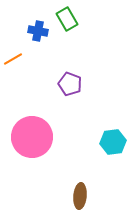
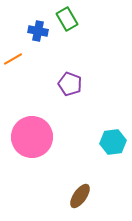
brown ellipse: rotated 30 degrees clockwise
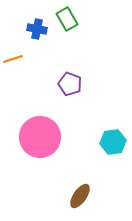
blue cross: moved 1 px left, 2 px up
orange line: rotated 12 degrees clockwise
pink circle: moved 8 px right
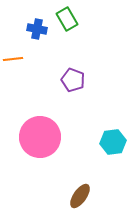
orange line: rotated 12 degrees clockwise
purple pentagon: moved 3 px right, 4 px up
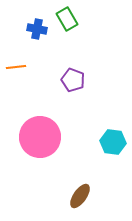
orange line: moved 3 px right, 8 px down
cyan hexagon: rotated 15 degrees clockwise
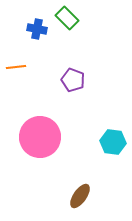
green rectangle: moved 1 px up; rotated 15 degrees counterclockwise
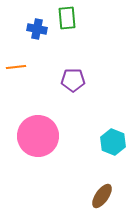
green rectangle: rotated 40 degrees clockwise
purple pentagon: rotated 20 degrees counterclockwise
pink circle: moved 2 px left, 1 px up
cyan hexagon: rotated 15 degrees clockwise
brown ellipse: moved 22 px right
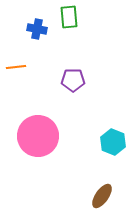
green rectangle: moved 2 px right, 1 px up
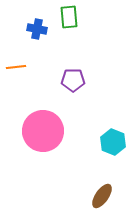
pink circle: moved 5 px right, 5 px up
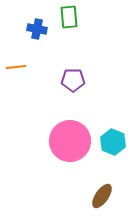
pink circle: moved 27 px right, 10 px down
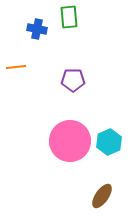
cyan hexagon: moved 4 px left; rotated 15 degrees clockwise
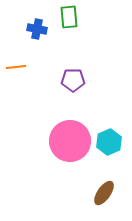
brown ellipse: moved 2 px right, 3 px up
